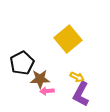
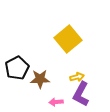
black pentagon: moved 5 px left, 5 px down
yellow arrow: rotated 40 degrees counterclockwise
pink arrow: moved 9 px right, 11 px down
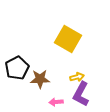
yellow square: rotated 20 degrees counterclockwise
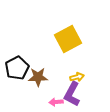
yellow square: rotated 32 degrees clockwise
brown star: moved 2 px left, 2 px up
purple L-shape: moved 9 px left
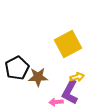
yellow square: moved 5 px down
purple L-shape: moved 2 px left, 2 px up
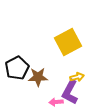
yellow square: moved 2 px up
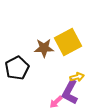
brown star: moved 6 px right, 29 px up
pink arrow: rotated 40 degrees counterclockwise
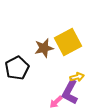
brown star: rotated 12 degrees counterclockwise
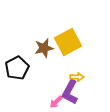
yellow arrow: rotated 16 degrees clockwise
